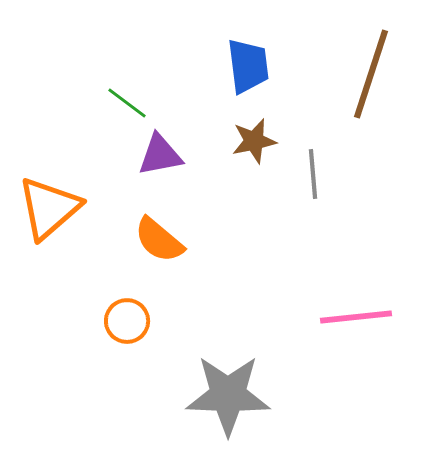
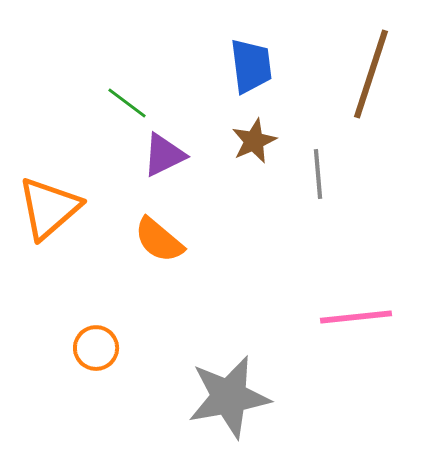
blue trapezoid: moved 3 px right
brown star: rotated 12 degrees counterclockwise
purple triangle: moved 4 px right; rotated 15 degrees counterclockwise
gray line: moved 5 px right
orange circle: moved 31 px left, 27 px down
gray star: moved 1 px right, 2 px down; rotated 12 degrees counterclockwise
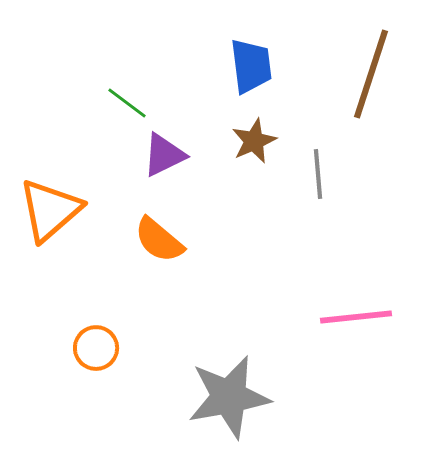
orange triangle: moved 1 px right, 2 px down
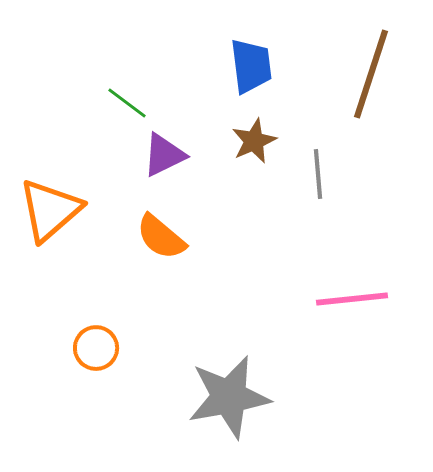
orange semicircle: moved 2 px right, 3 px up
pink line: moved 4 px left, 18 px up
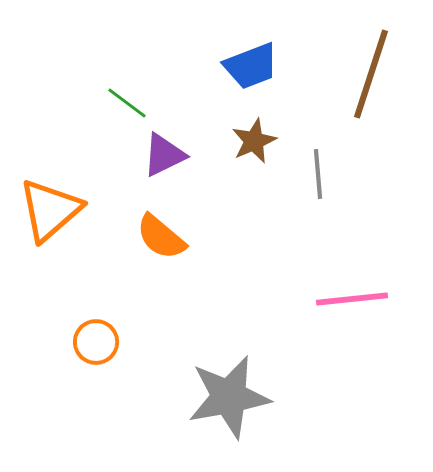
blue trapezoid: rotated 76 degrees clockwise
orange circle: moved 6 px up
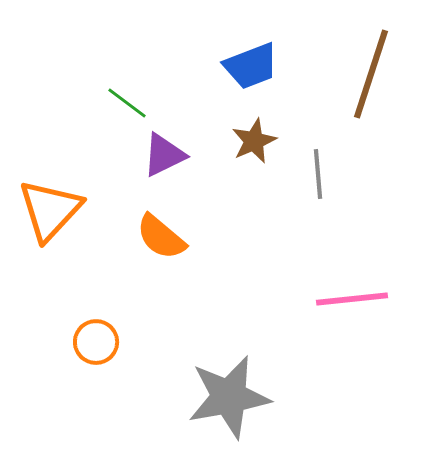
orange triangle: rotated 6 degrees counterclockwise
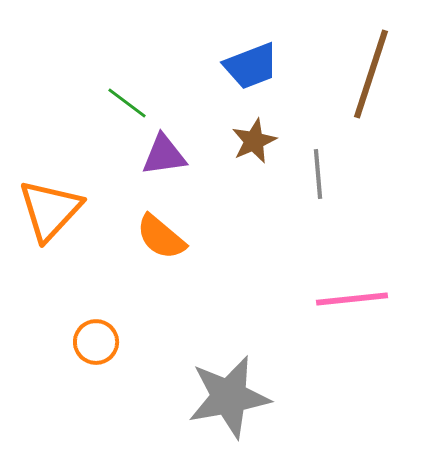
purple triangle: rotated 18 degrees clockwise
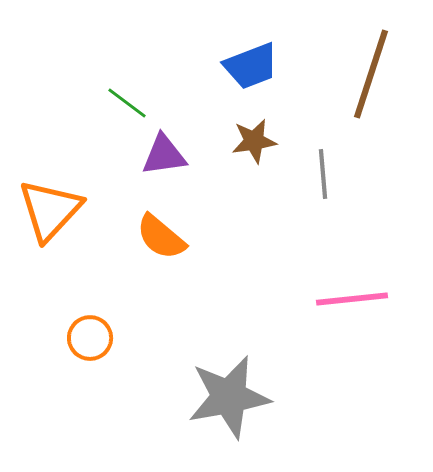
brown star: rotated 15 degrees clockwise
gray line: moved 5 px right
orange circle: moved 6 px left, 4 px up
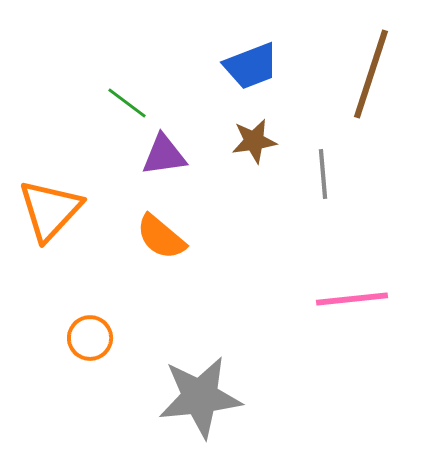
gray star: moved 29 px left; rotated 4 degrees clockwise
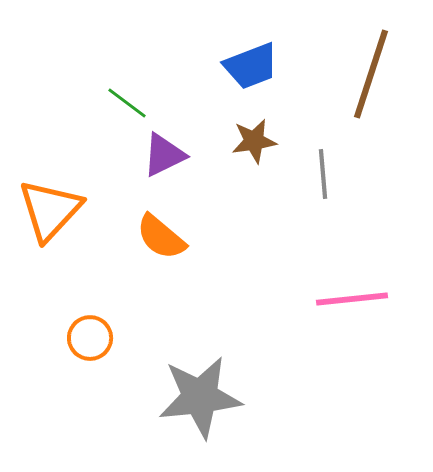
purple triangle: rotated 18 degrees counterclockwise
